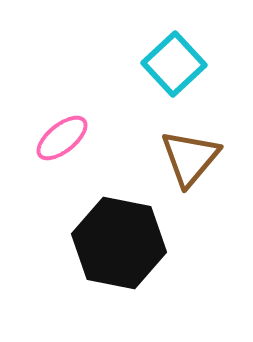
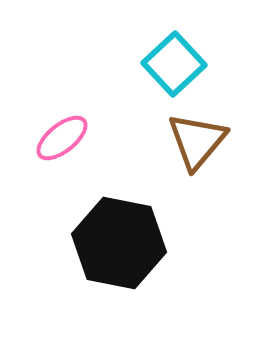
brown triangle: moved 7 px right, 17 px up
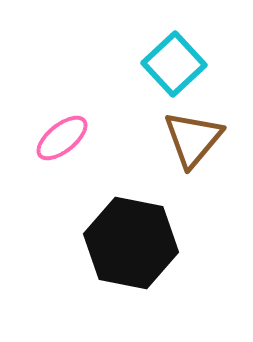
brown triangle: moved 4 px left, 2 px up
black hexagon: moved 12 px right
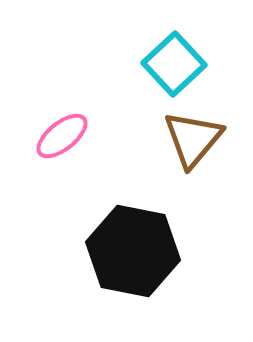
pink ellipse: moved 2 px up
black hexagon: moved 2 px right, 8 px down
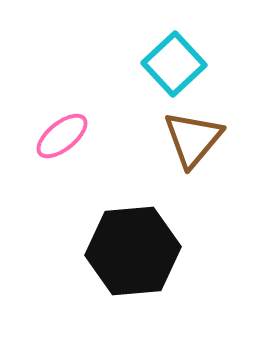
black hexagon: rotated 16 degrees counterclockwise
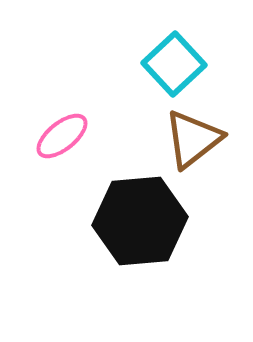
brown triangle: rotated 12 degrees clockwise
black hexagon: moved 7 px right, 30 px up
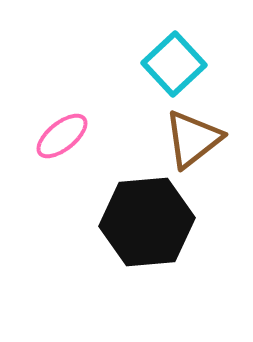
black hexagon: moved 7 px right, 1 px down
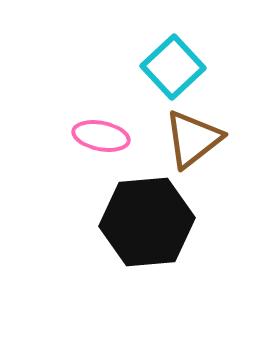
cyan square: moved 1 px left, 3 px down
pink ellipse: moved 39 px right; rotated 50 degrees clockwise
